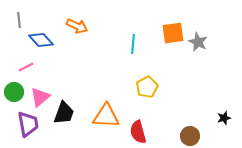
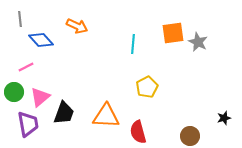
gray line: moved 1 px right, 1 px up
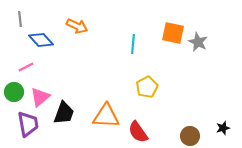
orange square: rotated 20 degrees clockwise
black star: moved 1 px left, 10 px down
red semicircle: rotated 20 degrees counterclockwise
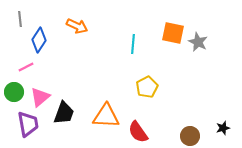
blue diamond: moved 2 px left; rotated 75 degrees clockwise
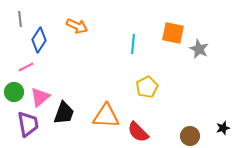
gray star: moved 1 px right, 7 px down
red semicircle: rotated 10 degrees counterclockwise
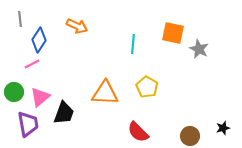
pink line: moved 6 px right, 3 px up
yellow pentagon: rotated 15 degrees counterclockwise
orange triangle: moved 1 px left, 23 px up
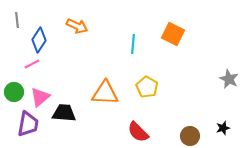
gray line: moved 3 px left, 1 px down
orange square: moved 1 px down; rotated 15 degrees clockwise
gray star: moved 30 px right, 30 px down
black trapezoid: rotated 105 degrees counterclockwise
purple trapezoid: rotated 20 degrees clockwise
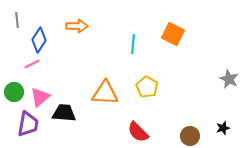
orange arrow: rotated 25 degrees counterclockwise
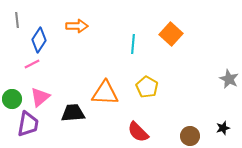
orange square: moved 2 px left; rotated 15 degrees clockwise
green circle: moved 2 px left, 7 px down
black trapezoid: moved 9 px right; rotated 10 degrees counterclockwise
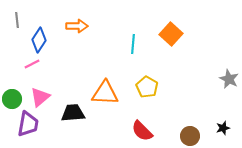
red semicircle: moved 4 px right, 1 px up
